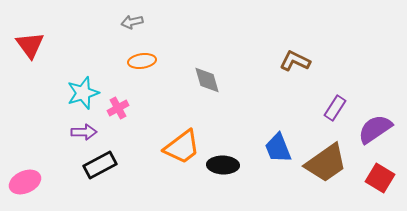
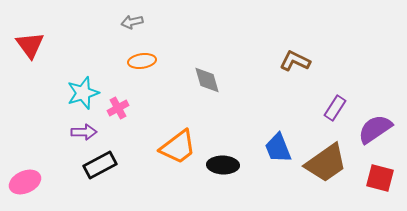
orange trapezoid: moved 4 px left
red square: rotated 16 degrees counterclockwise
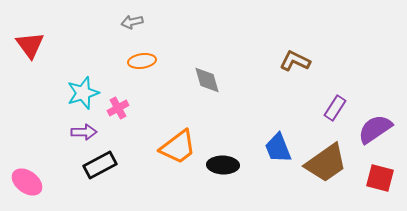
pink ellipse: moved 2 px right; rotated 60 degrees clockwise
